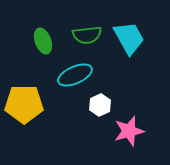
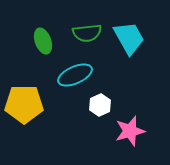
green semicircle: moved 2 px up
pink star: moved 1 px right
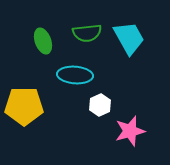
cyan ellipse: rotated 28 degrees clockwise
yellow pentagon: moved 2 px down
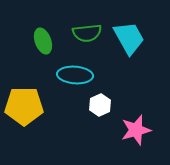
pink star: moved 6 px right, 1 px up
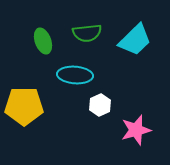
cyan trapezoid: moved 6 px right, 2 px down; rotated 75 degrees clockwise
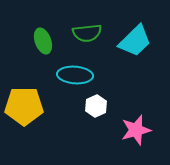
cyan trapezoid: moved 1 px down
white hexagon: moved 4 px left, 1 px down
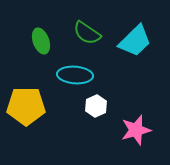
green semicircle: rotated 40 degrees clockwise
green ellipse: moved 2 px left
yellow pentagon: moved 2 px right
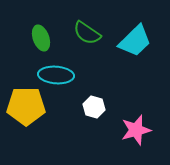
green ellipse: moved 3 px up
cyan ellipse: moved 19 px left
white hexagon: moved 2 px left, 1 px down; rotated 20 degrees counterclockwise
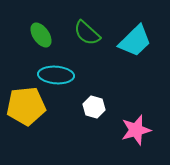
green semicircle: rotated 8 degrees clockwise
green ellipse: moved 3 px up; rotated 15 degrees counterclockwise
yellow pentagon: rotated 6 degrees counterclockwise
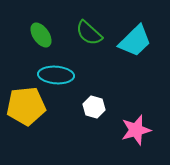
green semicircle: moved 2 px right
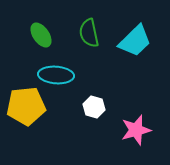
green semicircle: rotated 36 degrees clockwise
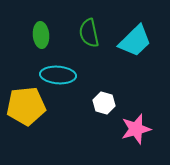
green ellipse: rotated 30 degrees clockwise
cyan ellipse: moved 2 px right
white hexagon: moved 10 px right, 4 px up
pink star: moved 1 px up
